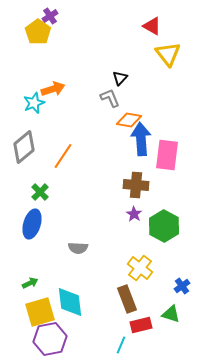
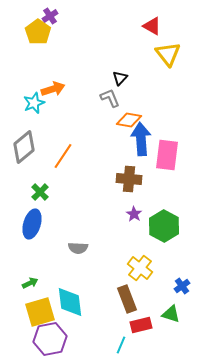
brown cross: moved 7 px left, 6 px up
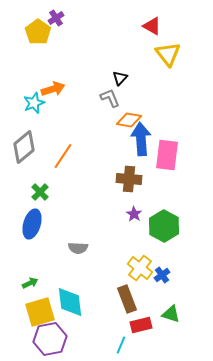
purple cross: moved 6 px right, 2 px down
blue cross: moved 20 px left, 11 px up
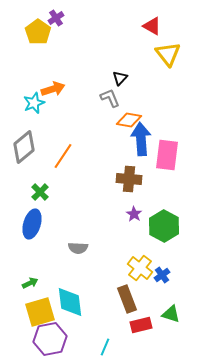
cyan line: moved 16 px left, 2 px down
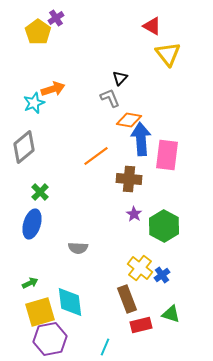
orange line: moved 33 px right; rotated 20 degrees clockwise
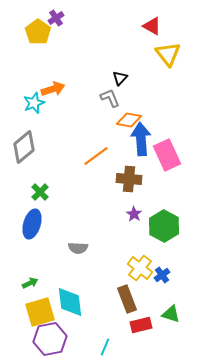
pink rectangle: rotated 32 degrees counterclockwise
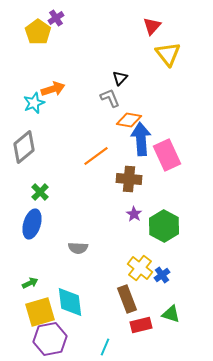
red triangle: rotated 42 degrees clockwise
